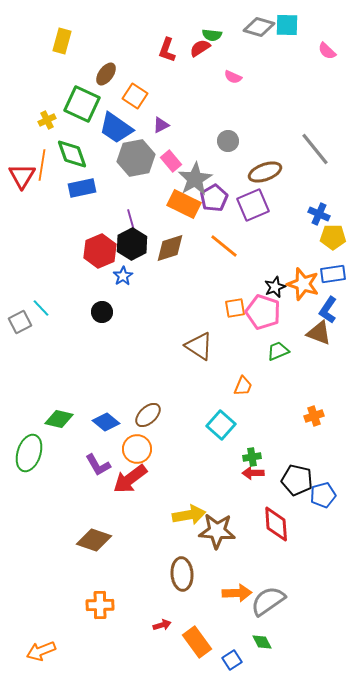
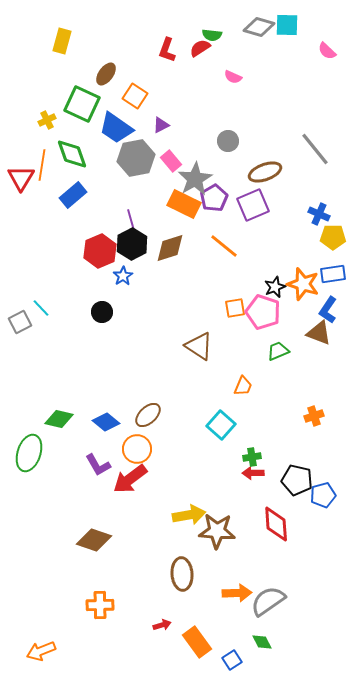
red triangle at (22, 176): moved 1 px left, 2 px down
blue rectangle at (82, 188): moved 9 px left, 7 px down; rotated 28 degrees counterclockwise
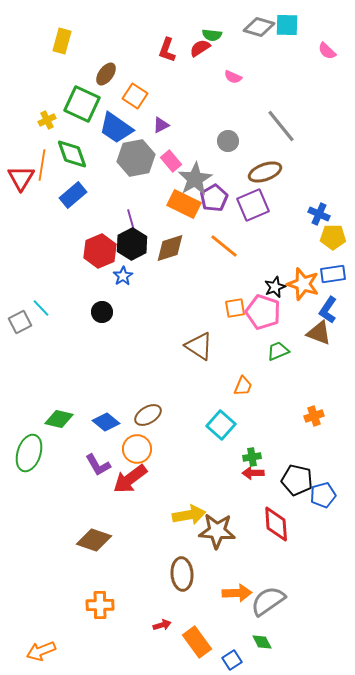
gray line at (315, 149): moved 34 px left, 23 px up
brown ellipse at (148, 415): rotated 12 degrees clockwise
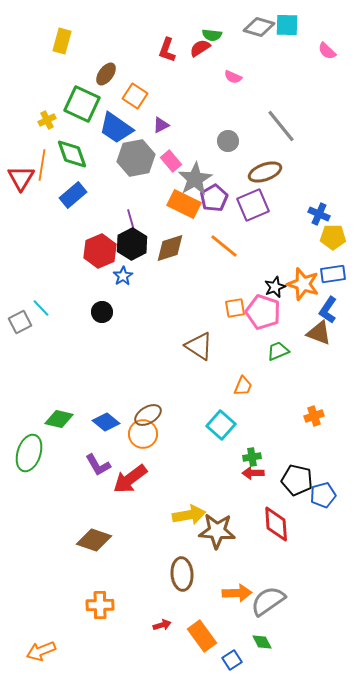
orange circle at (137, 449): moved 6 px right, 15 px up
orange rectangle at (197, 642): moved 5 px right, 6 px up
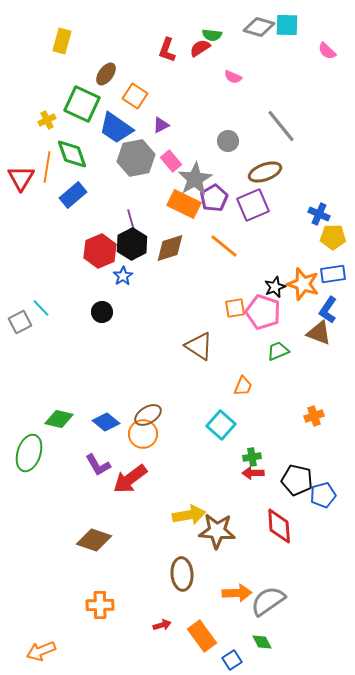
orange line at (42, 165): moved 5 px right, 2 px down
red diamond at (276, 524): moved 3 px right, 2 px down
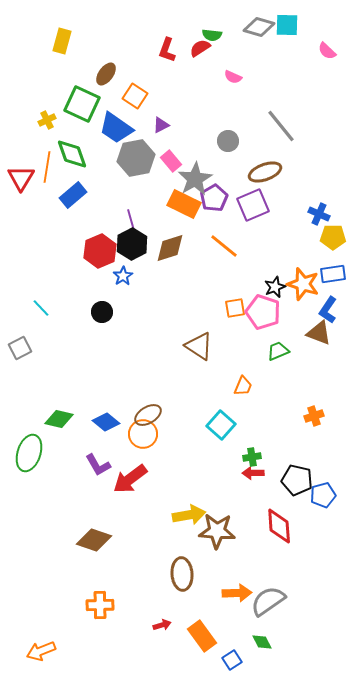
gray square at (20, 322): moved 26 px down
